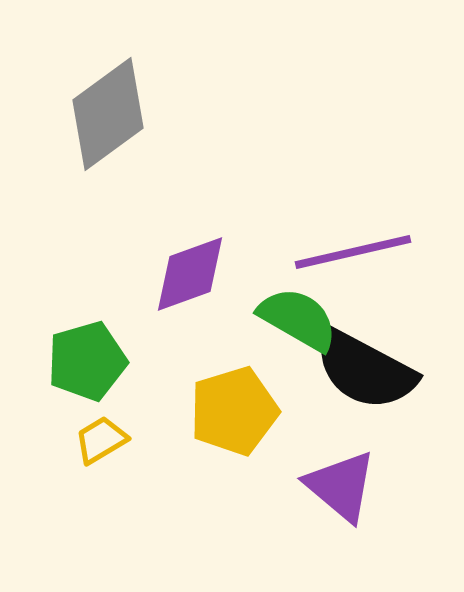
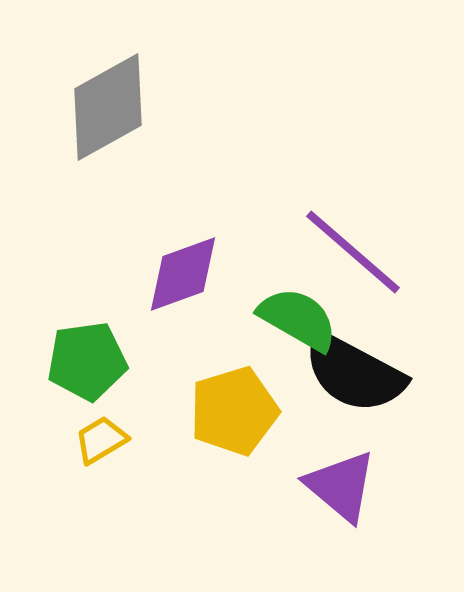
gray diamond: moved 7 px up; rotated 7 degrees clockwise
purple line: rotated 54 degrees clockwise
purple diamond: moved 7 px left
green pentagon: rotated 8 degrees clockwise
black semicircle: moved 11 px left, 3 px down
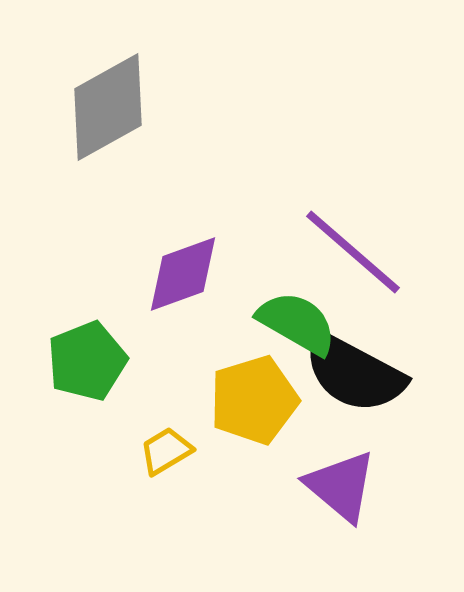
green semicircle: moved 1 px left, 4 px down
green pentagon: rotated 14 degrees counterclockwise
yellow pentagon: moved 20 px right, 11 px up
yellow trapezoid: moved 65 px right, 11 px down
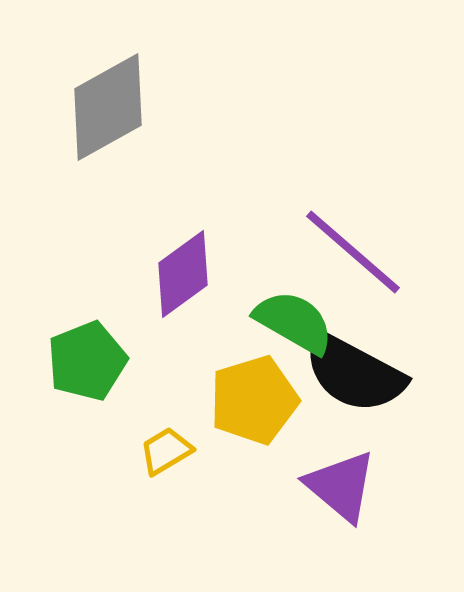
purple diamond: rotated 16 degrees counterclockwise
green semicircle: moved 3 px left, 1 px up
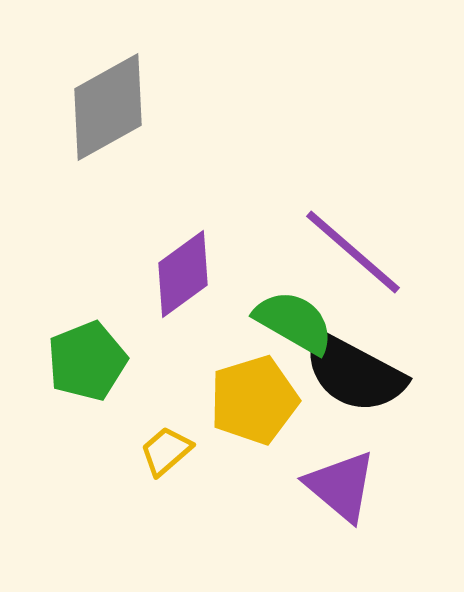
yellow trapezoid: rotated 10 degrees counterclockwise
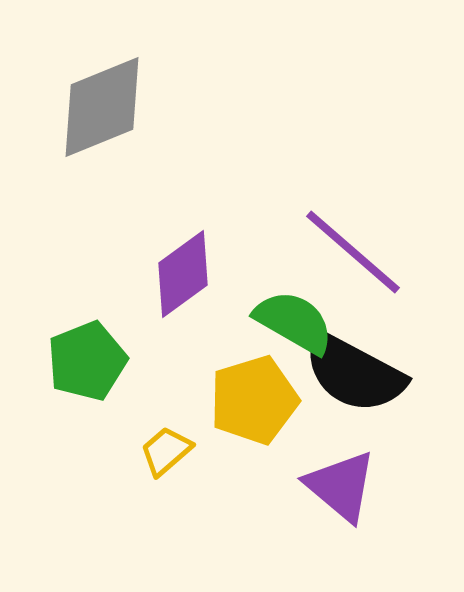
gray diamond: moved 6 px left; rotated 7 degrees clockwise
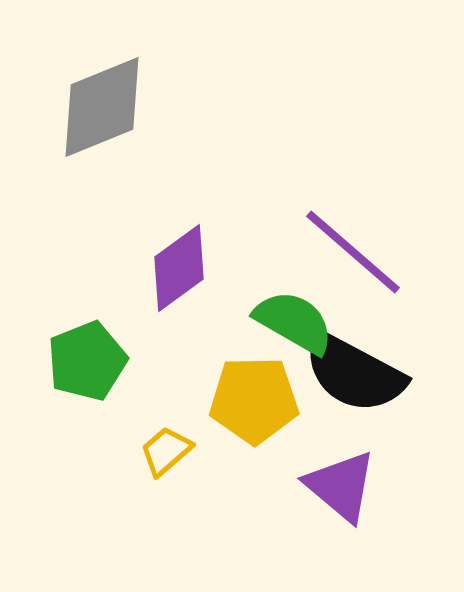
purple diamond: moved 4 px left, 6 px up
yellow pentagon: rotated 16 degrees clockwise
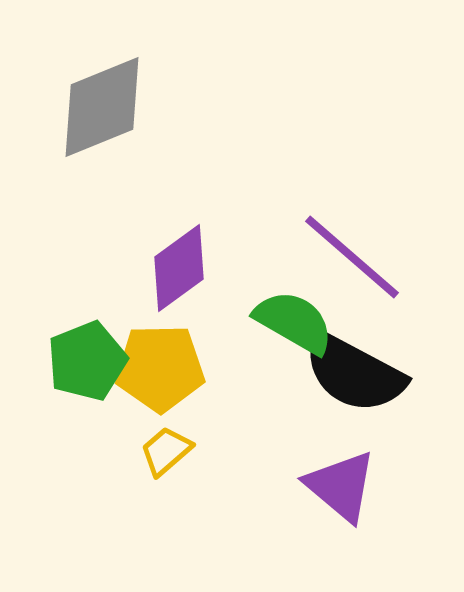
purple line: moved 1 px left, 5 px down
yellow pentagon: moved 94 px left, 32 px up
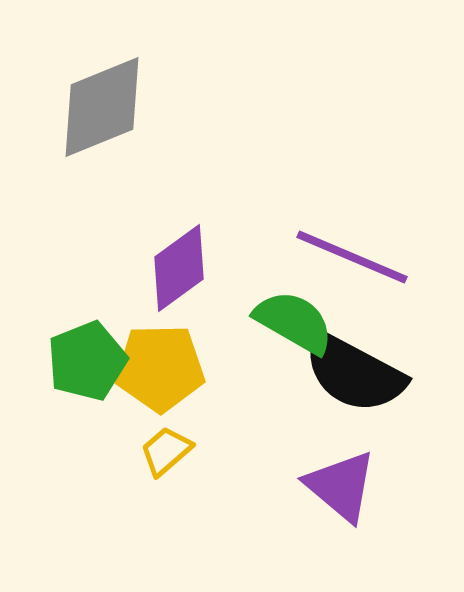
purple line: rotated 18 degrees counterclockwise
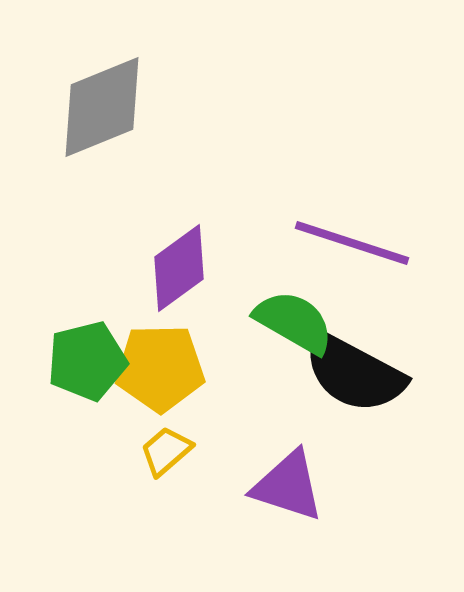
purple line: moved 14 px up; rotated 5 degrees counterclockwise
green pentagon: rotated 8 degrees clockwise
purple triangle: moved 53 px left; rotated 22 degrees counterclockwise
